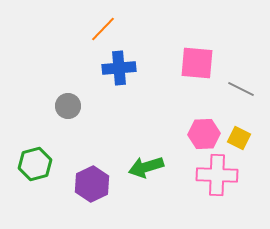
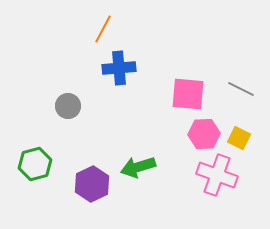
orange line: rotated 16 degrees counterclockwise
pink square: moved 9 px left, 31 px down
green arrow: moved 8 px left
pink cross: rotated 18 degrees clockwise
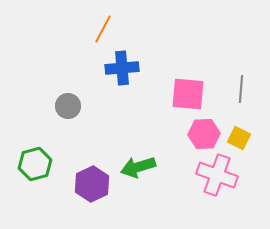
blue cross: moved 3 px right
gray line: rotated 68 degrees clockwise
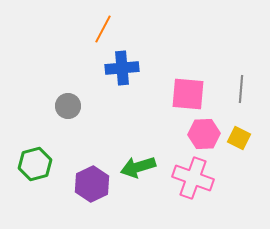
pink cross: moved 24 px left, 3 px down
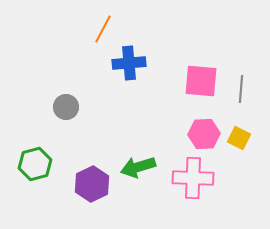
blue cross: moved 7 px right, 5 px up
pink square: moved 13 px right, 13 px up
gray circle: moved 2 px left, 1 px down
pink cross: rotated 18 degrees counterclockwise
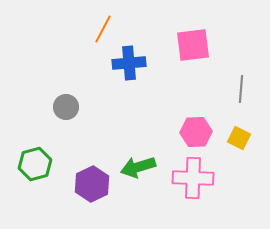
pink square: moved 8 px left, 36 px up; rotated 12 degrees counterclockwise
pink hexagon: moved 8 px left, 2 px up
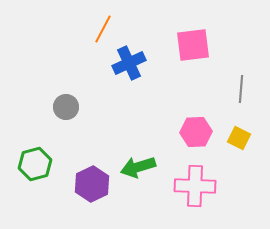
blue cross: rotated 20 degrees counterclockwise
pink cross: moved 2 px right, 8 px down
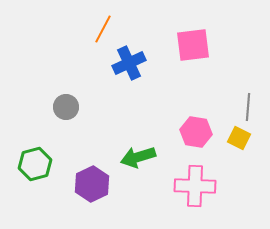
gray line: moved 7 px right, 18 px down
pink hexagon: rotated 12 degrees clockwise
green arrow: moved 10 px up
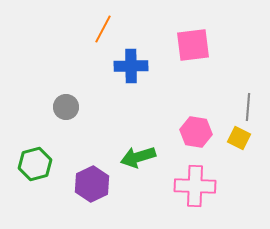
blue cross: moved 2 px right, 3 px down; rotated 24 degrees clockwise
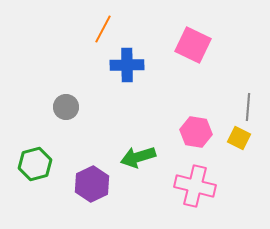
pink square: rotated 33 degrees clockwise
blue cross: moved 4 px left, 1 px up
pink cross: rotated 12 degrees clockwise
